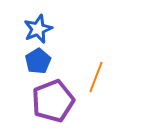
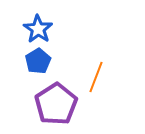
blue star: rotated 16 degrees counterclockwise
purple pentagon: moved 3 px right, 3 px down; rotated 12 degrees counterclockwise
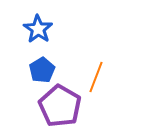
blue pentagon: moved 4 px right, 9 px down
purple pentagon: moved 4 px right, 2 px down; rotated 9 degrees counterclockwise
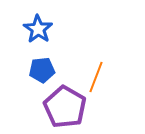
blue pentagon: rotated 25 degrees clockwise
purple pentagon: moved 5 px right, 1 px down
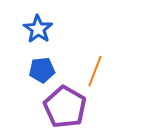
orange line: moved 1 px left, 6 px up
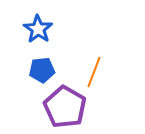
orange line: moved 1 px left, 1 px down
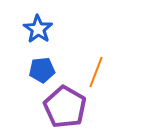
orange line: moved 2 px right
